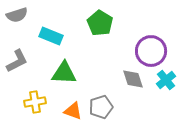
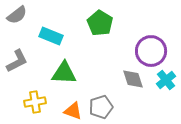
gray semicircle: rotated 20 degrees counterclockwise
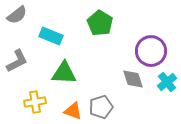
cyan cross: moved 1 px right, 2 px down
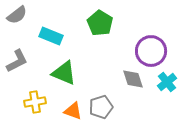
green triangle: rotated 20 degrees clockwise
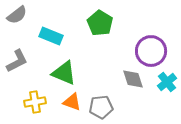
gray pentagon: rotated 10 degrees clockwise
orange triangle: moved 1 px left, 9 px up
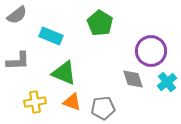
gray L-shape: moved 1 px right; rotated 25 degrees clockwise
gray pentagon: moved 2 px right, 1 px down
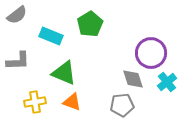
green pentagon: moved 10 px left, 1 px down; rotated 10 degrees clockwise
purple circle: moved 2 px down
gray pentagon: moved 19 px right, 3 px up
